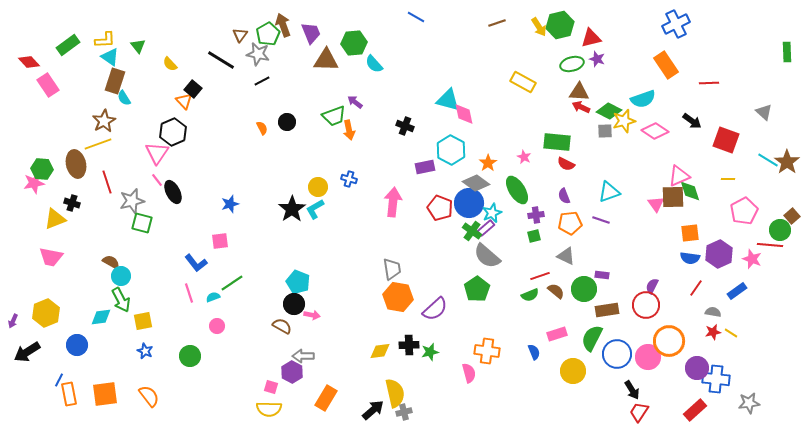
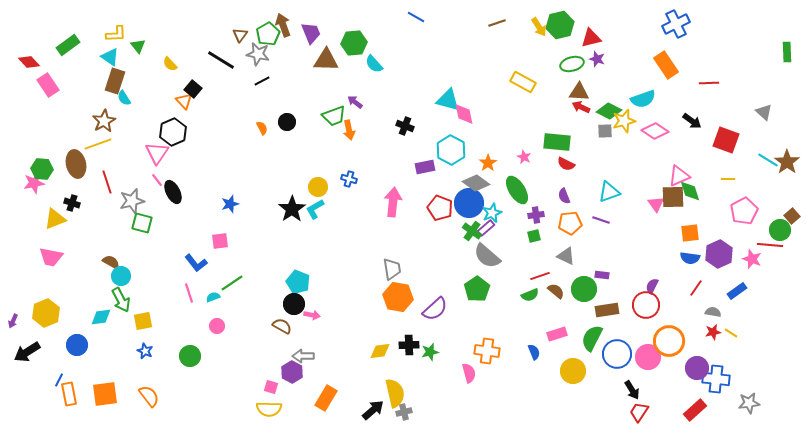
yellow L-shape at (105, 40): moved 11 px right, 6 px up
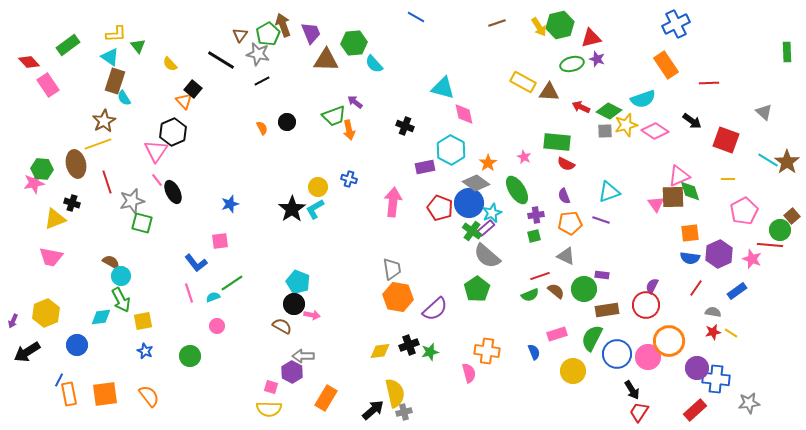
brown triangle at (579, 92): moved 30 px left
cyan triangle at (448, 100): moved 5 px left, 12 px up
yellow star at (624, 121): moved 2 px right, 4 px down
pink triangle at (157, 153): moved 1 px left, 2 px up
black cross at (409, 345): rotated 18 degrees counterclockwise
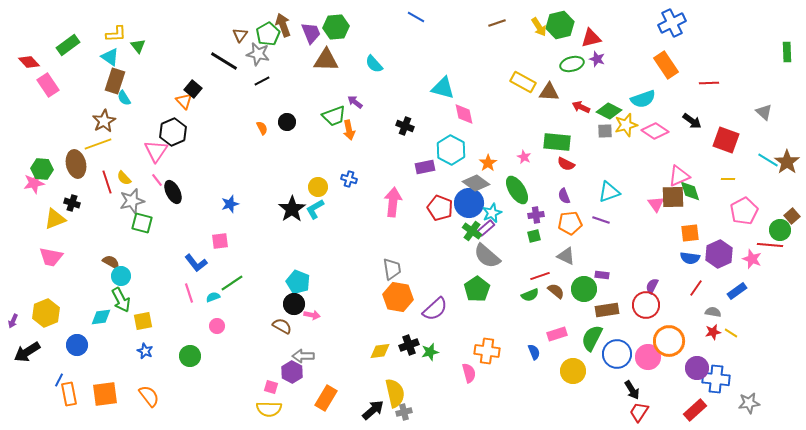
blue cross at (676, 24): moved 4 px left, 1 px up
green hexagon at (354, 43): moved 18 px left, 16 px up
black line at (221, 60): moved 3 px right, 1 px down
yellow semicircle at (170, 64): moved 46 px left, 114 px down
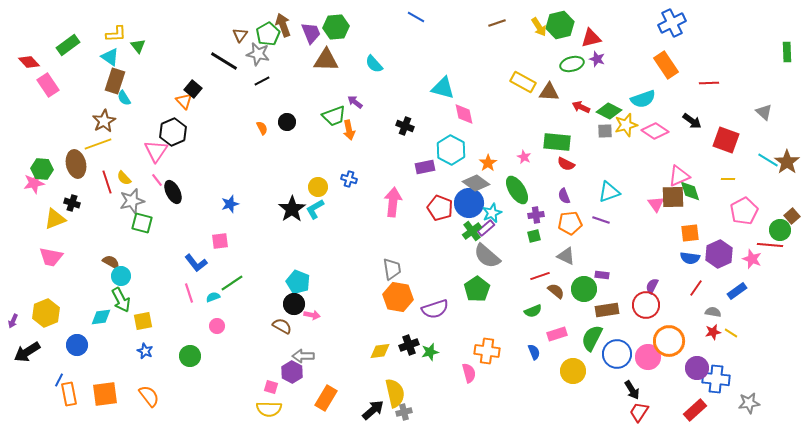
green cross at (472, 231): rotated 18 degrees clockwise
green semicircle at (530, 295): moved 3 px right, 16 px down
purple semicircle at (435, 309): rotated 24 degrees clockwise
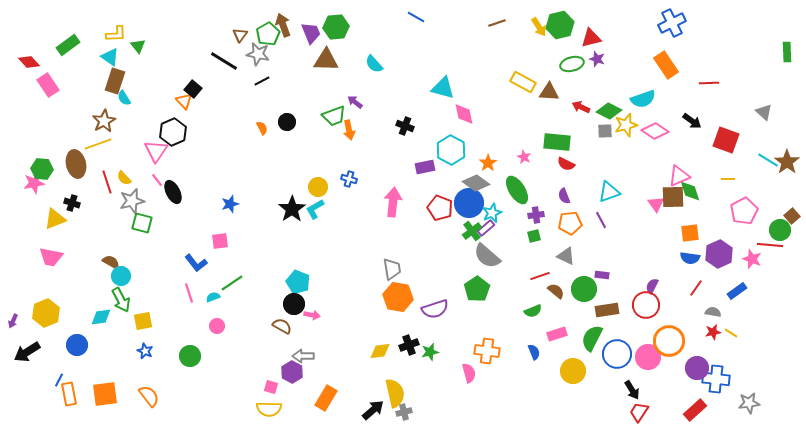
purple line at (601, 220): rotated 42 degrees clockwise
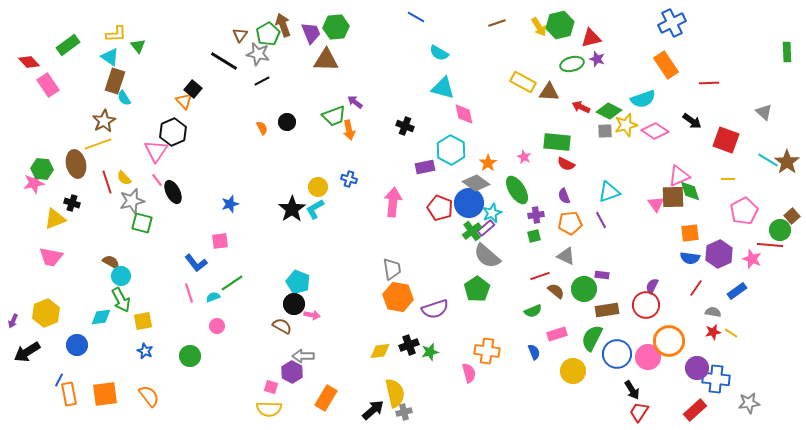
cyan semicircle at (374, 64): moved 65 px right, 11 px up; rotated 18 degrees counterclockwise
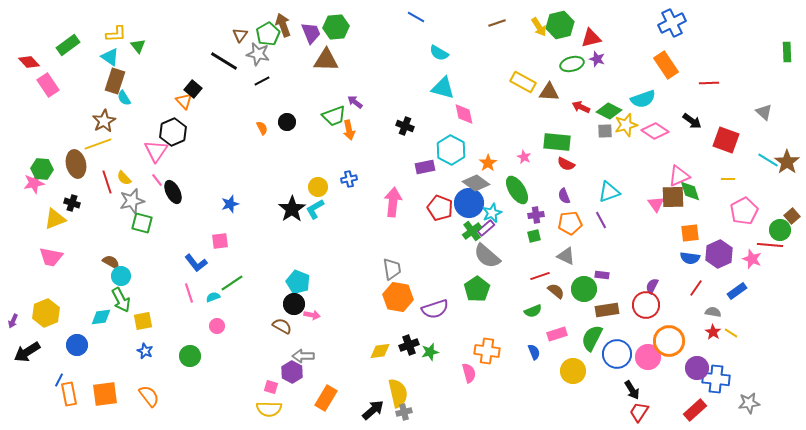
blue cross at (349, 179): rotated 28 degrees counterclockwise
red star at (713, 332): rotated 28 degrees counterclockwise
yellow semicircle at (395, 393): moved 3 px right
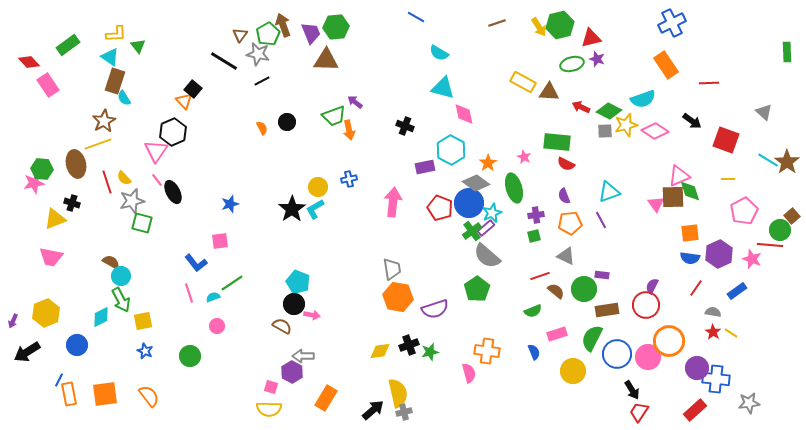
green ellipse at (517, 190): moved 3 px left, 2 px up; rotated 16 degrees clockwise
cyan diamond at (101, 317): rotated 20 degrees counterclockwise
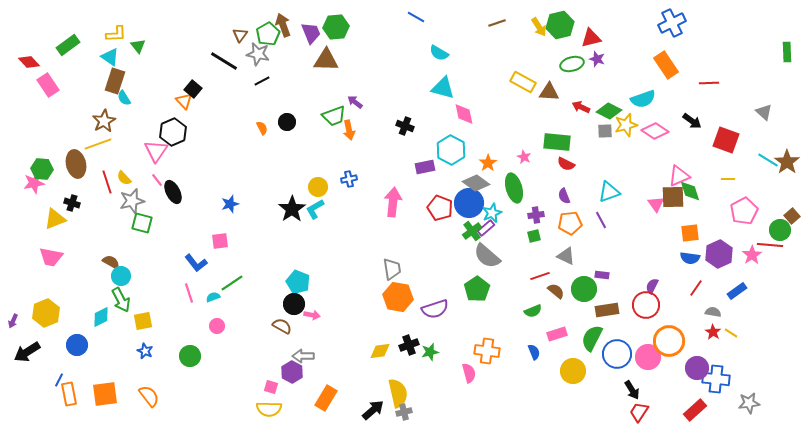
pink star at (752, 259): moved 4 px up; rotated 18 degrees clockwise
